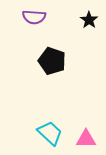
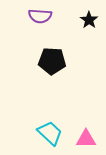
purple semicircle: moved 6 px right, 1 px up
black pentagon: rotated 16 degrees counterclockwise
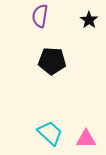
purple semicircle: rotated 95 degrees clockwise
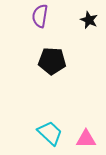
black star: rotated 12 degrees counterclockwise
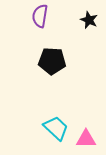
cyan trapezoid: moved 6 px right, 5 px up
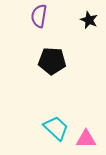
purple semicircle: moved 1 px left
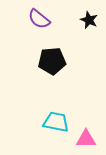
purple semicircle: moved 3 px down; rotated 60 degrees counterclockwise
black pentagon: rotated 8 degrees counterclockwise
cyan trapezoid: moved 6 px up; rotated 32 degrees counterclockwise
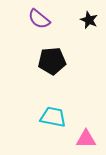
cyan trapezoid: moved 3 px left, 5 px up
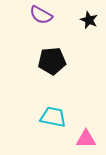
purple semicircle: moved 2 px right, 4 px up; rotated 10 degrees counterclockwise
